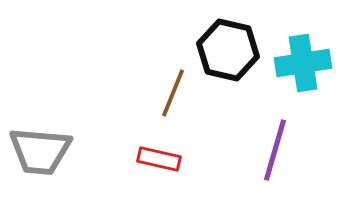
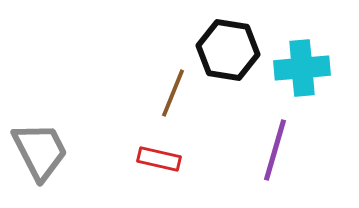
black hexagon: rotated 4 degrees counterclockwise
cyan cross: moved 1 px left, 5 px down; rotated 4 degrees clockwise
gray trapezoid: rotated 122 degrees counterclockwise
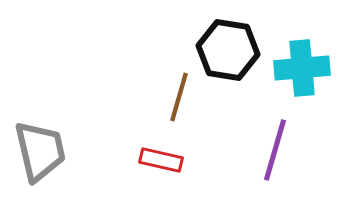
brown line: moved 6 px right, 4 px down; rotated 6 degrees counterclockwise
gray trapezoid: rotated 14 degrees clockwise
red rectangle: moved 2 px right, 1 px down
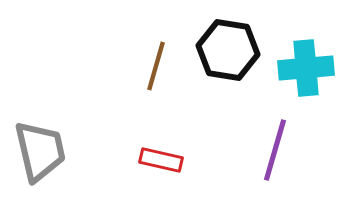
cyan cross: moved 4 px right
brown line: moved 23 px left, 31 px up
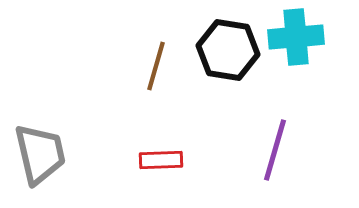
cyan cross: moved 10 px left, 31 px up
gray trapezoid: moved 3 px down
red rectangle: rotated 15 degrees counterclockwise
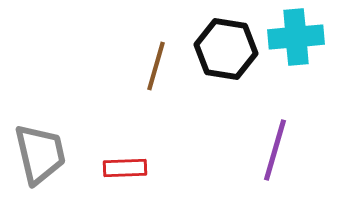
black hexagon: moved 2 px left, 1 px up
red rectangle: moved 36 px left, 8 px down
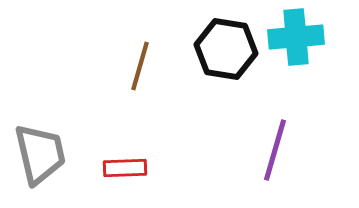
brown line: moved 16 px left
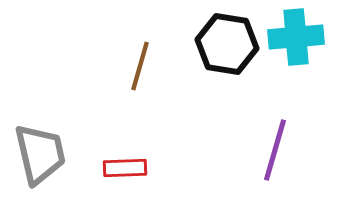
black hexagon: moved 1 px right, 5 px up
